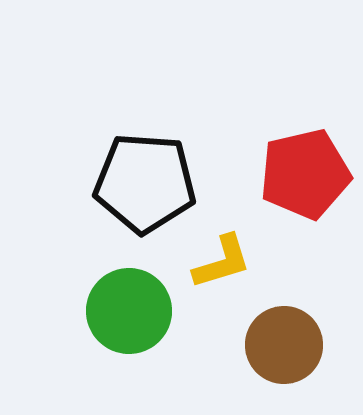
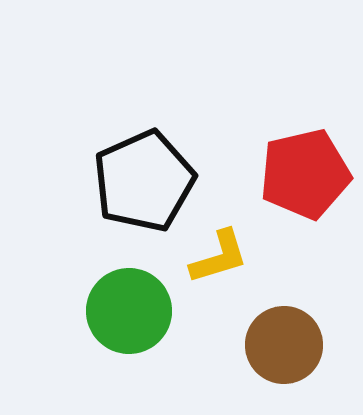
black pentagon: moved 1 px left, 2 px up; rotated 28 degrees counterclockwise
yellow L-shape: moved 3 px left, 5 px up
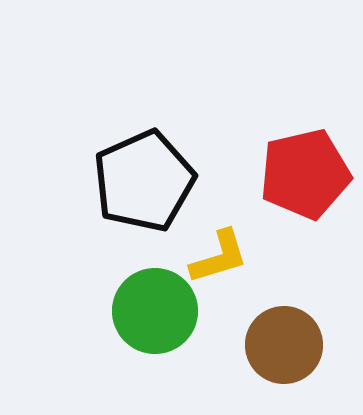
green circle: moved 26 px right
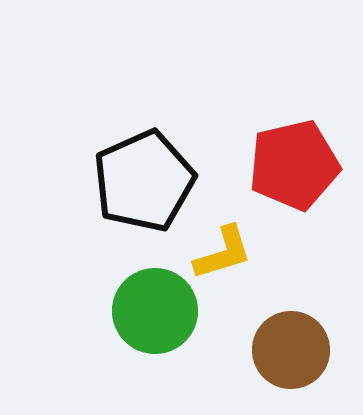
red pentagon: moved 11 px left, 9 px up
yellow L-shape: moved 4 px right, 4 px up
brown circle: moved 7 px right, 5 px down
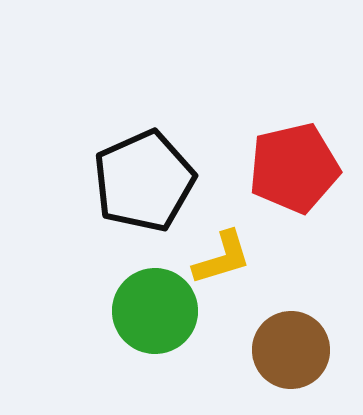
red pentagon: moved 3 px down
yellow L-shape: moved 1 px left, 5 px down
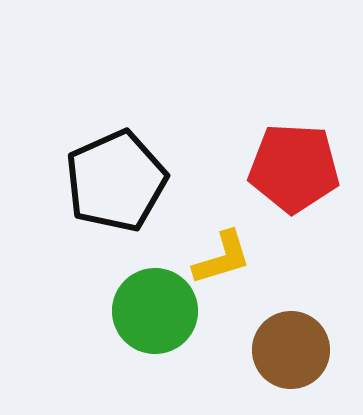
red pentagon: rotated 16 degrees clockwise
black pentagon: moved 28 px left
